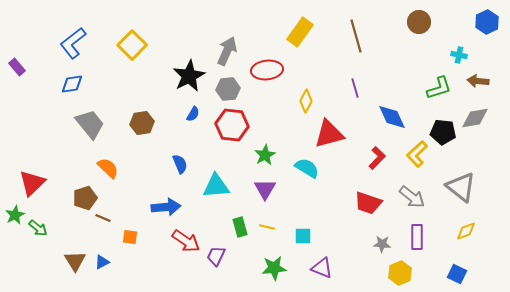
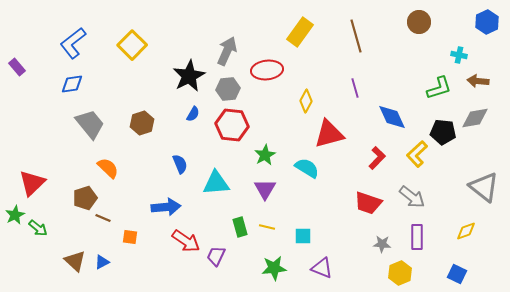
brown hexagon at (142, 123): rotated 10 degrees counterclockwise
cyan triangle at (216, 186): moved 3 px up
gray triangle at (461, 187): moved 23 px right
brown triangle at (75, 261): rotated 15 degrees counterclockwise
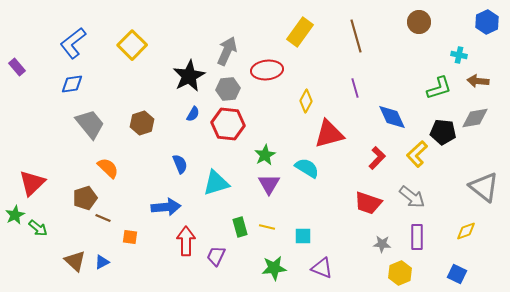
red hexagon at (232, 125): moved 4 px left, 1 px up
cyan triangle at (216, 183): rotated 12 degrees counterclockwise
purple triangle at (265, 189): moved 4 px right, 5 px up
red arrow at (186, 241): rotated 124 degrees counterclockwise
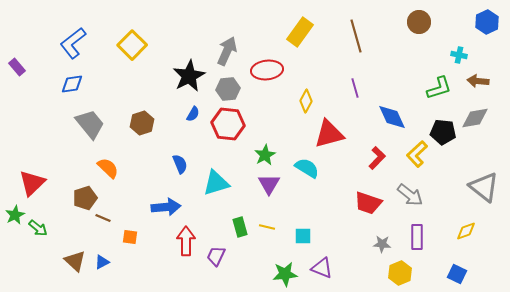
gray arrow at (412, 197): moved 2 px left, 2 px up
green star at (274, 268): moved 11 px right, 6 px down
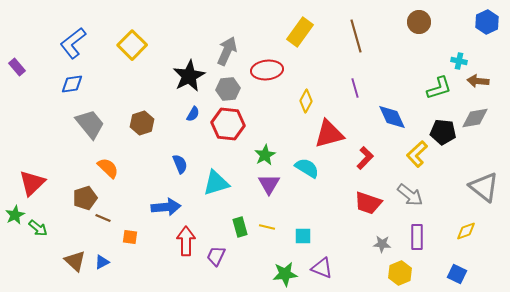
cyan cross at (459, 55): moved 6 px down
red L-shape at (377, 158): moved 12 px left
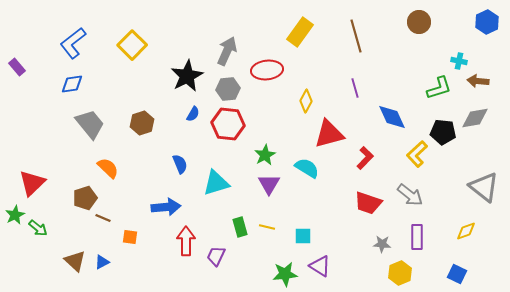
black star at (189, 76): moved 2 px left
purple triangle at (322, 268): moved 2 px left, 2 px up; rotated 10 degrees clockwise
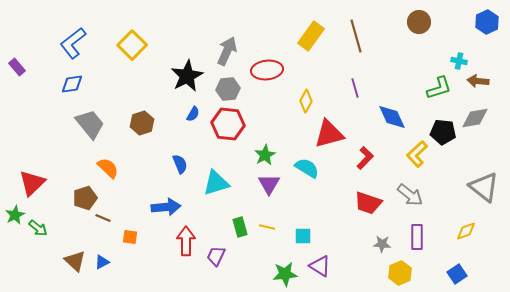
yellow rectangle at (300, 32): moved 11 px right, 4 px down
blue square at (457, 274): rotated 30 degrees clockwise
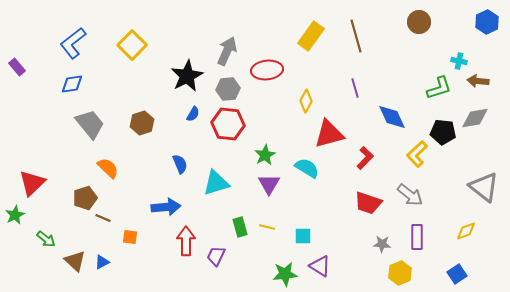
green arrow at (38, 228): moved 8 px right, 11 px down
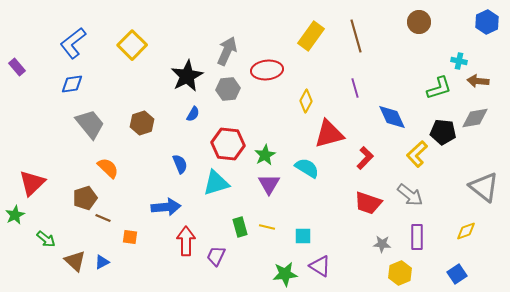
red hexagon at (228, 124): moved 20 px down
